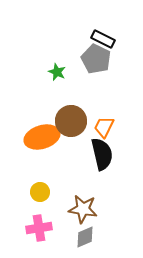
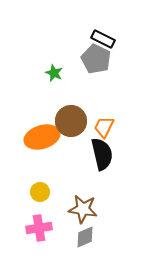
green star: moved 3 px left, 1 px down
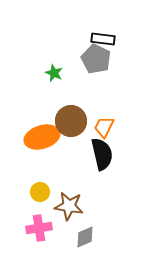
black rectangle: rotated 20 degrees counterclockwise
brown star: moved 14 px left, 3 px up
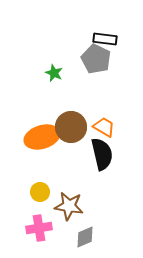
black rectangle: moved 2 px right
brown circle: moved 6 px down
orange trapezoid: rotated 95 degrees clockwise
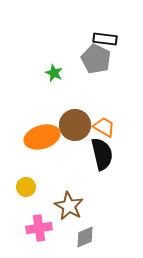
brown circle: moved 4 px right, 2 px up
yellow circle: moved 14 px left, 5 px up
brown star: rotated 20 degrees clockwise
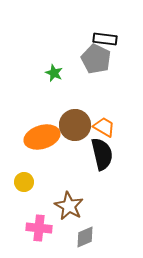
yellow circle: moved 2 px left, 5 px up
pink cross: rotated 15 degrees clockwise
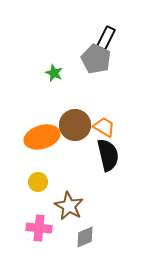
black rectangle: moved 1 px right, 1 px up; rotated 70 degrees counterclockwise
black semicircle: moved 6 px right, 1 px down
yellow circle: moved 14 px right
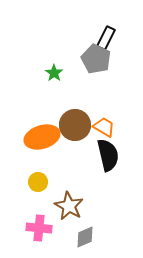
green star: rotated 12 degrees clockwise
